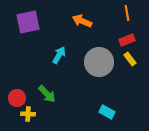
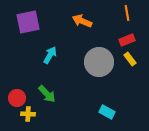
cyan arrow: moved 9 px left
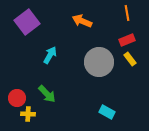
purple square: moved 1 px left; rotated 25 degrees counterclockwise
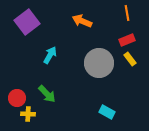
gray circle: moved 1 px down
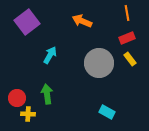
red rectangle: moved 2 px up
green arrow: rotated 144 degrees counterclockwise
